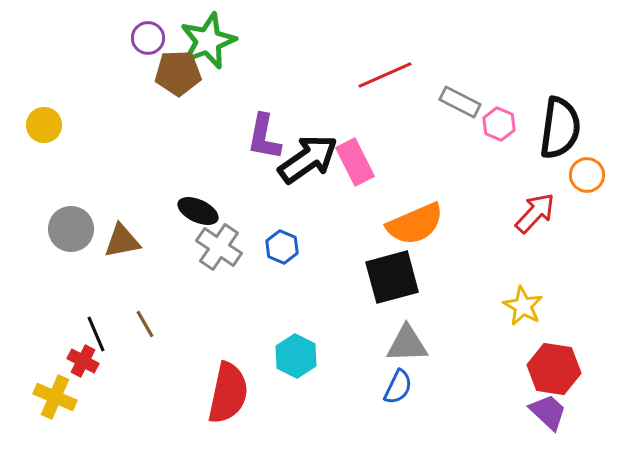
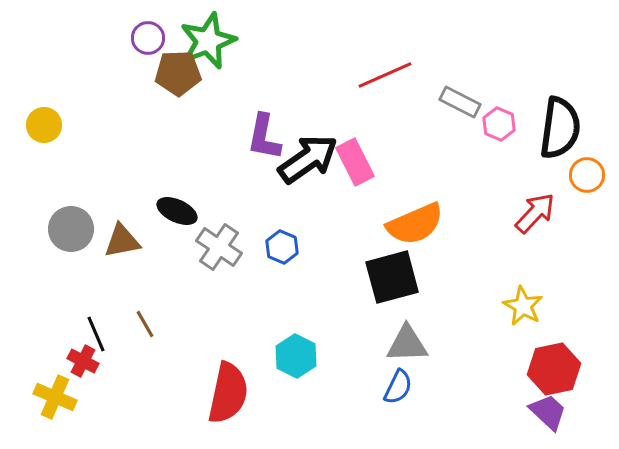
black ellipse: moved 21 px left
red hexagon: rotated 21 degrees counterclockwise
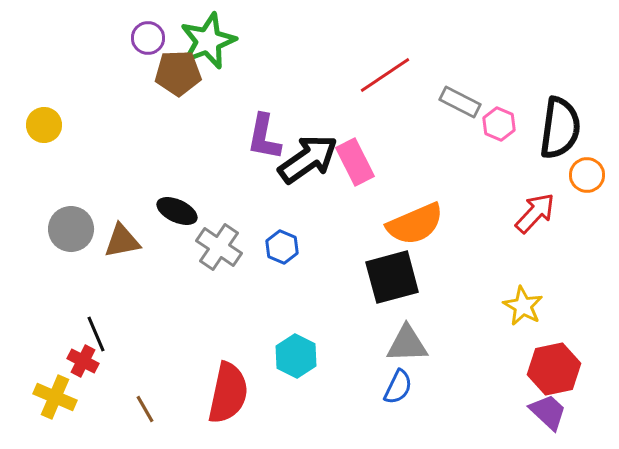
red line: rotated 10 degrees counterclockwise
brown line: moved 85 px down
